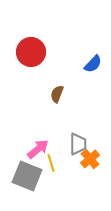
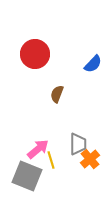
red circle: moved 4 px right, 2 px down
yellow line: moved 3 px up
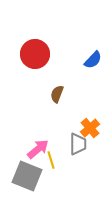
blue semicircle: moved 4 px up
orange cross: moved 31 px up
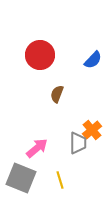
red circle: moved 5 px right, 1 px down
orange cross: moved 2 px right, 2 px down
gray trapezoid: moved 1 px up
pink arrow: moved 1 px left, 1 px up
yellow line: moved 9 px right, 20 px down
gray square: moved 6 px left, 2 px down
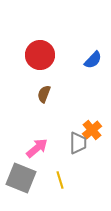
brown semicircle: moved 13 px left
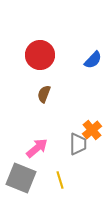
gray trapezoid: moved 1 px down
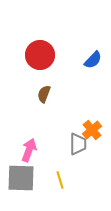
pink arrow: moved 8 px left, 2 px down; rotated 30 degrees counterclockwise
gray square: rotated 20 degrees counterclockwise
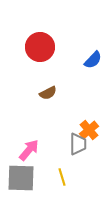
red circle: moved 8 px up
brown semicircle: moved 4 px right, 1 px up; rotated 138 degrees counterclockwise
orange cross: moved 3 px left
pink arrow: rotated 20 degrees clockwise
yellow line: moved 2 px right, 3 px up
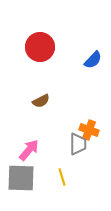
brown semicircle: moved 7 px left, 8 px down
orange cross: rotated 30 degrees counterclockwise
